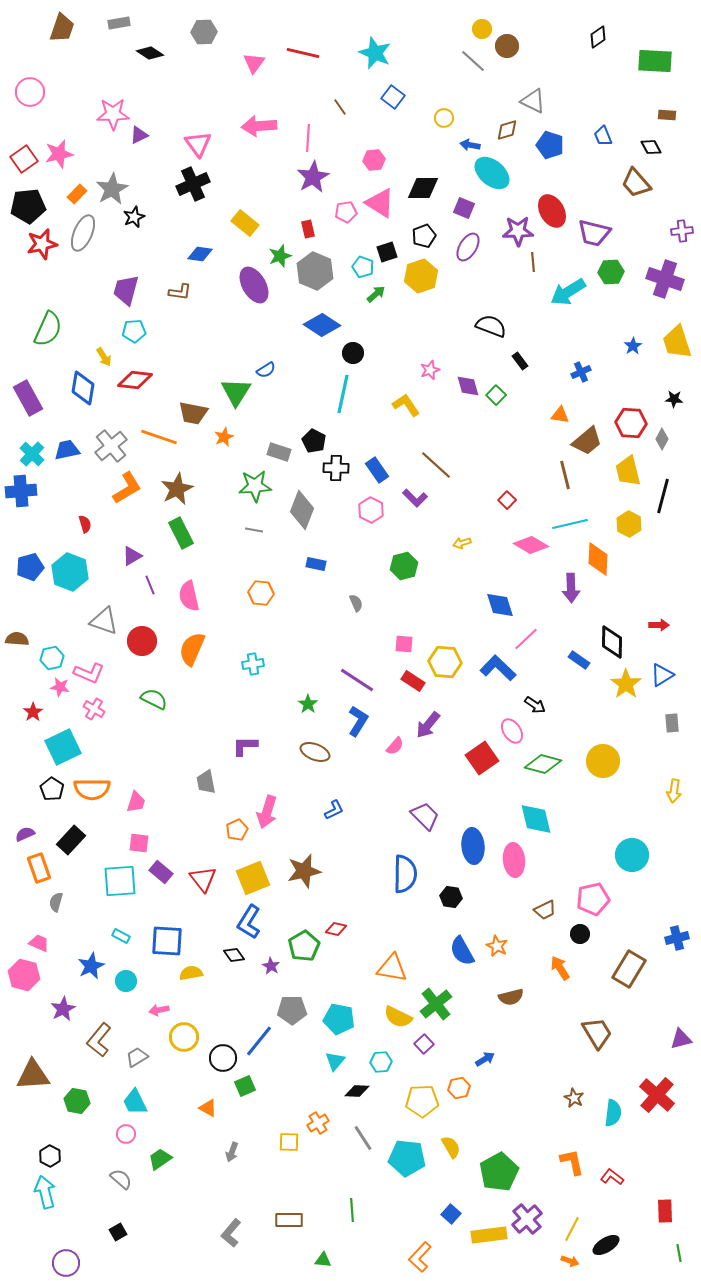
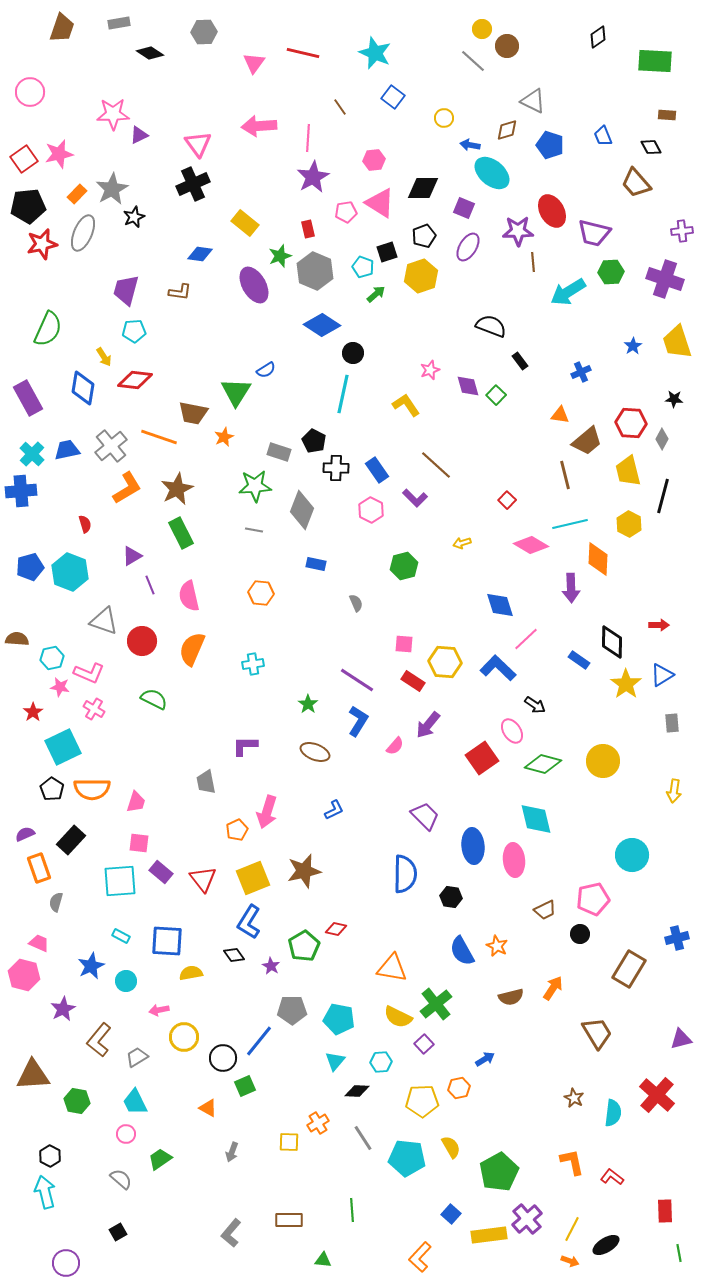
orange arrow at (560, 968): moved 7 px left, 20 px down; rotated 65 degrees clockwise
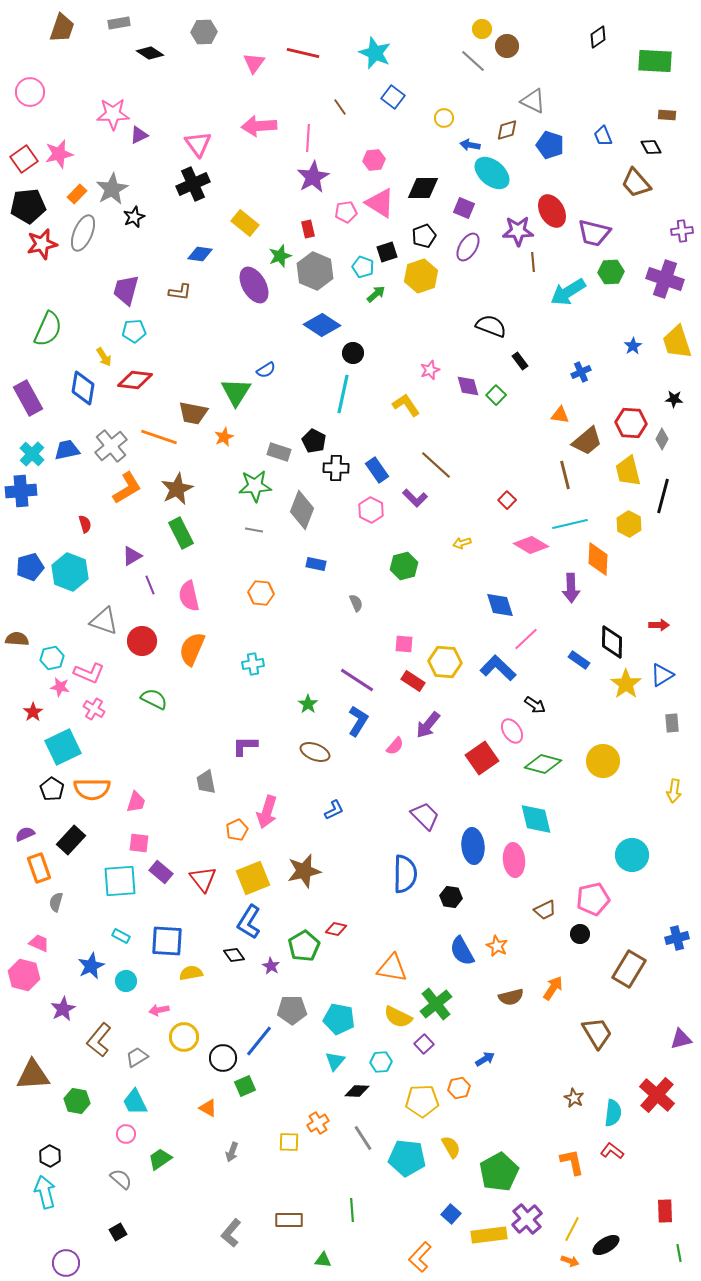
red L-shape at (612, 1177): moved 26 px up
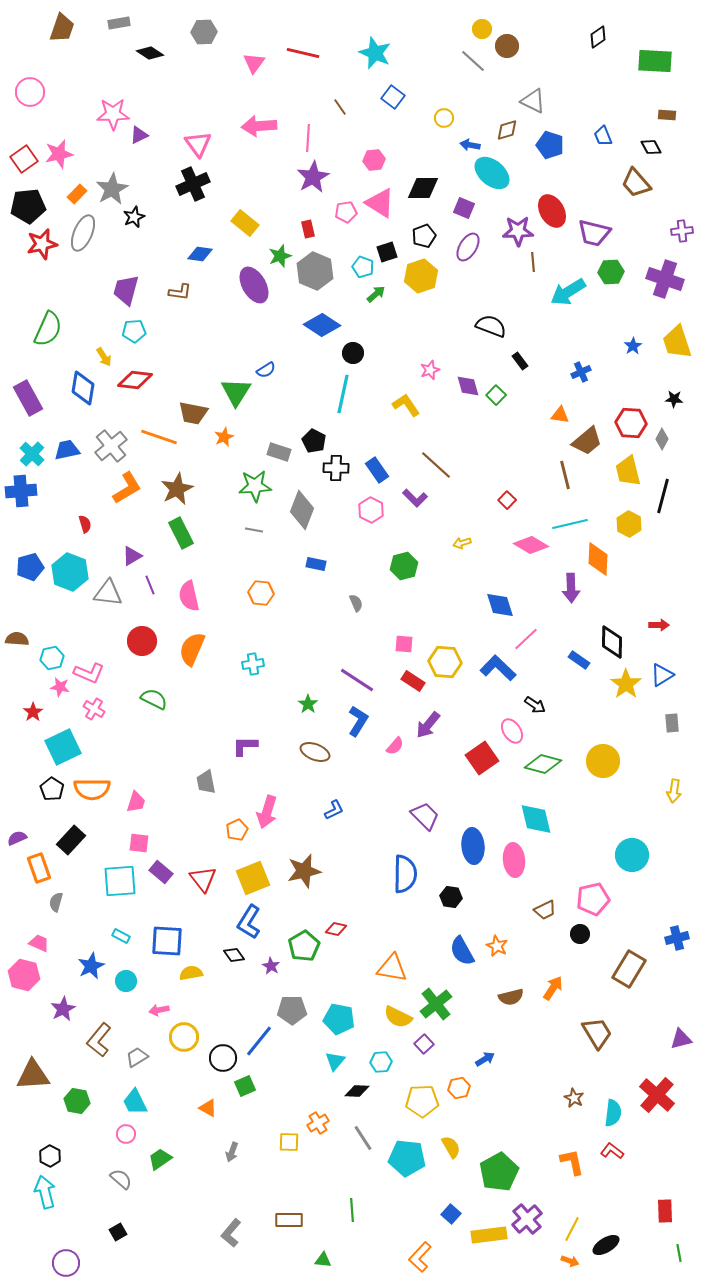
gray triangle at (104, 621): moved 4 px right, 28 px up; rotated 12 degrees counterclockwise
purple semicircle at (25, 834): moved 8 px left, 4 px down
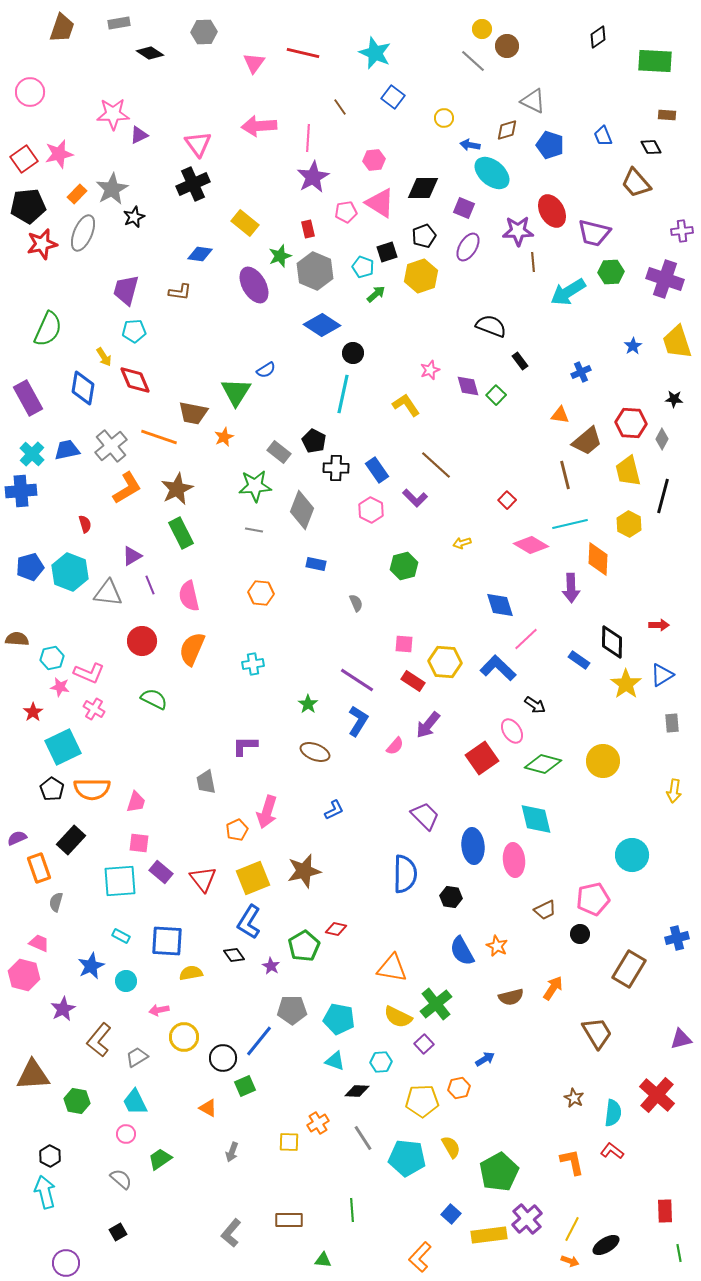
red diamond at (135, 380): rotated 60 degrees clockwise
gray rectangle at (279, 452): rotated 20 degrees clockwise
cyan triangle at (335, 1061): rotated 50 degrees counterclockwise
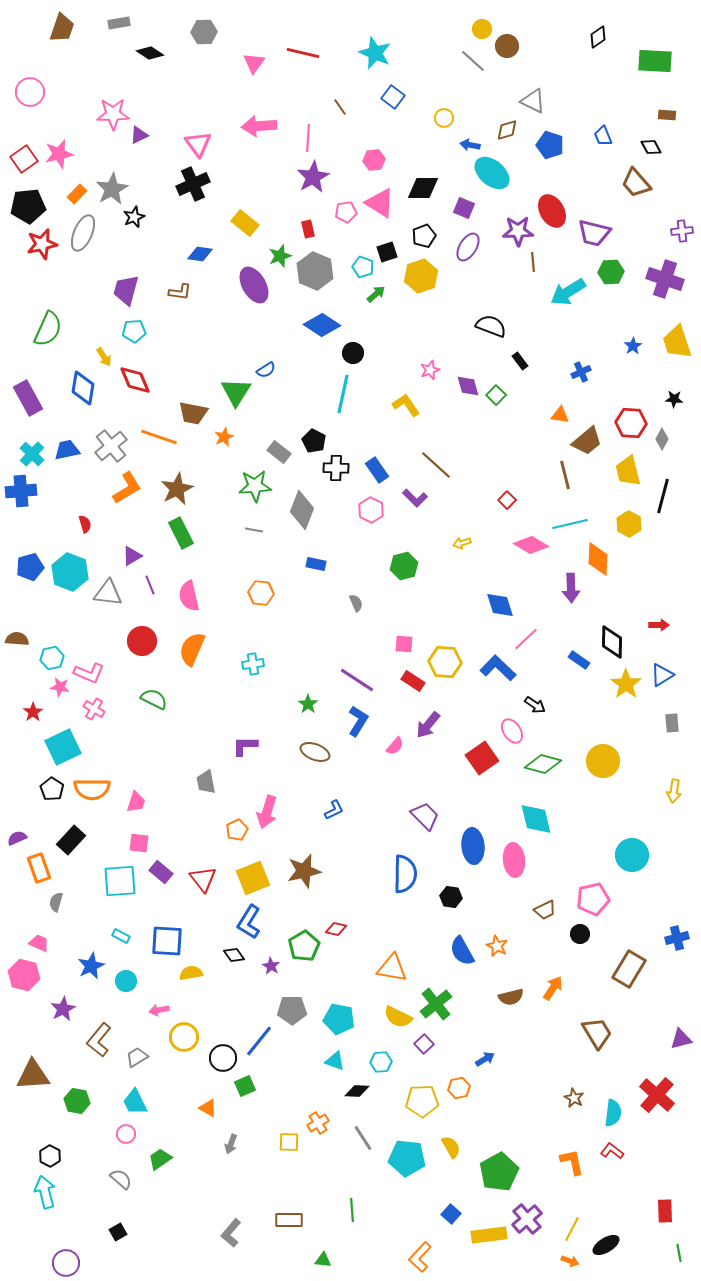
gray arrow at (232, 1152): moved 1 px left, 8 px up
